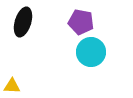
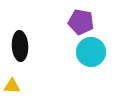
black ellipse: moved 3 px left, 24 px down; rotated 20 degrees counterclockwise
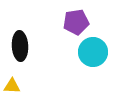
purple pentagon: moved 5 px left; rotated 20 degrees counterclockwise
cyan circle: moved 2 px right
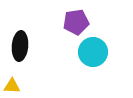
black ellipse: rotated 8 degrees clockwise
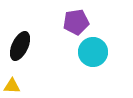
black ellipse: rotated 20 degrees clockwise
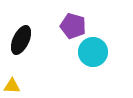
purple pentagon: moved 3 px left, 4 px down; rotated 25 degrees clockwise
black ellipse: moved 1 px right, 6 px up
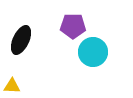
purple pentagon: rotated 15 degrees counterclockwise
